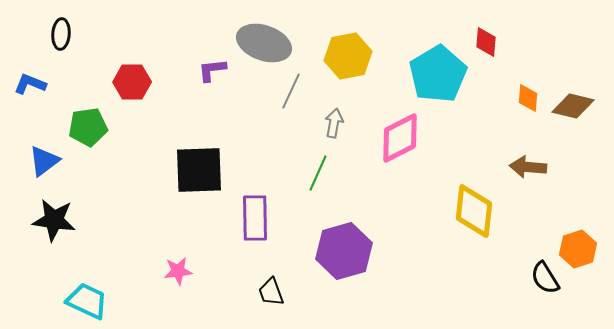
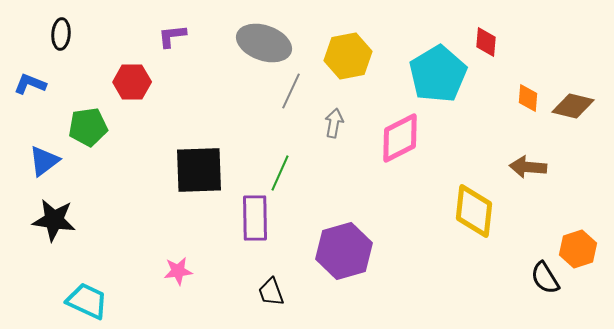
purple L-shape: moved 40 px left, 34 px up
green line: moved 38 px left
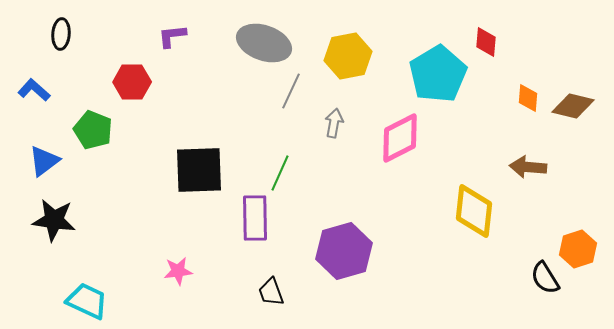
blue L-shape: moved 4 px right, 6 px down; rotated 20 degrees clockwise
green pentagon: moved 5 px right, 3 px down; rotated 30 degrees clockwise
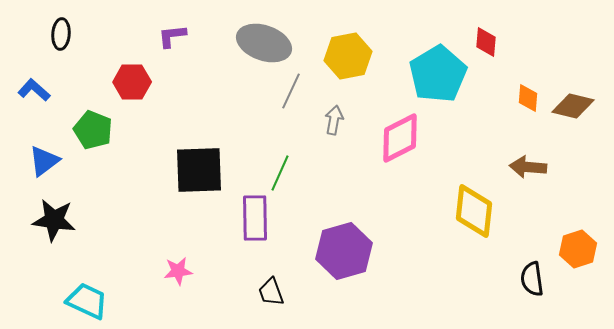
gray arrow: moved 3 px up
black semicircle: moved 13 px left, 1 px down; rotated 24 degrees clockwise
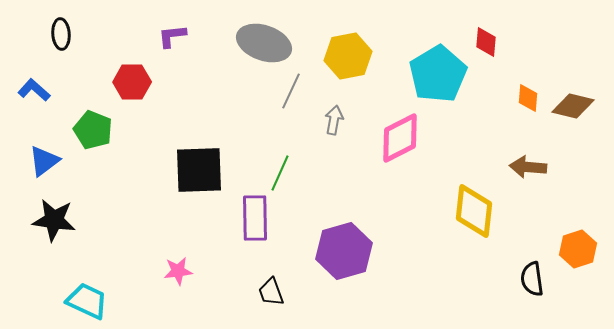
black ellipse: rotated 8 degrees counterclockwise
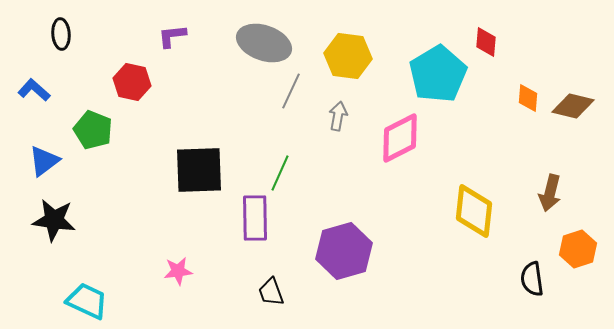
yellow hexagon: rotated 18 degrees clockwise
red hexagon: rotated 12 degrees clockwise
gray arrow: moved 4 px right, 4 px up
brown arrow: moved 22 px right, 26 px down; rotated 81 degrees counterclockwise
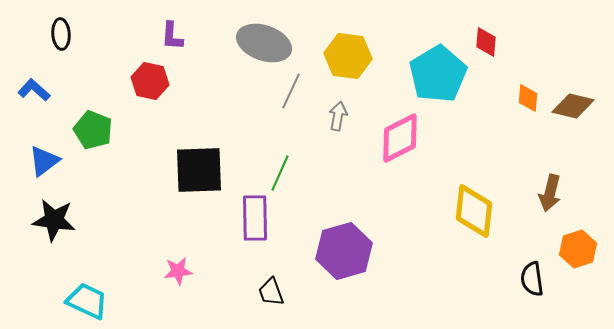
purple L-shape: rotated 80 degrees counterclockwise
red hexagon: moved 18 px right, 1 px up
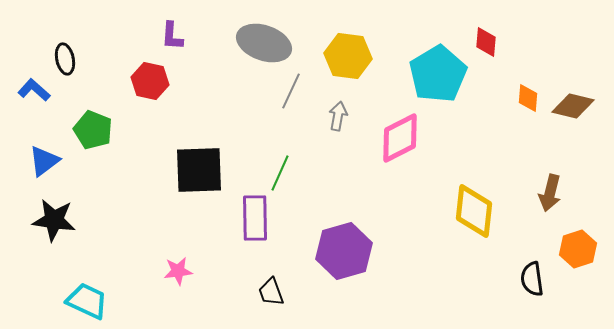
black ellipse: moved 4 px right, 25 px down; rotated 8 degrees counterclockwise
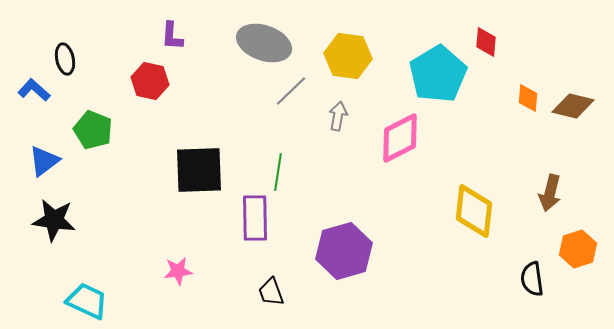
gray line: rotated 21 degrees clockwise
green line: moved 2 px left, 1 px up; rotated 15 degrees counterclockwise
